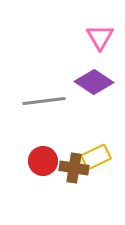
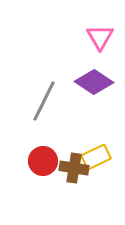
gray line: rotated 57 degrees counterclockwise
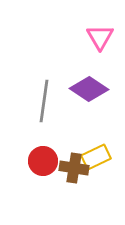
purple diamond: moved 5 px left, 7 px down
gray line: rotated 18 degrees counterclockwise
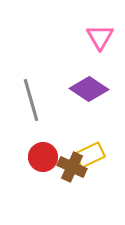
gray line: moved 13 px left, 1 px up; rotated 24 degrees counterclockwise
yellow rectangle: moved 6 px left, 2 px up
red circle: moved 4 px up
brown cross: moved 2 px left, 1 px up; rotated 16 degrees clockwise
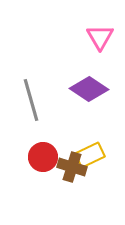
brown cross: rotated 8 degrees counterclockwise
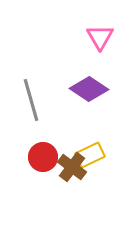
brown cross: rotated 20 degrees clockwise
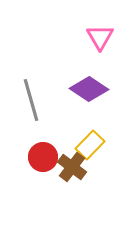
yellow rectangle: moved 10 px up; rotated 20 degrees counterclockwise
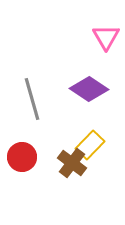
pink triangle: moved 6 px right
gray line: moved 1 px right, 1 px up
red circle: moved 21 px left
brown cross: moved 4 px up
